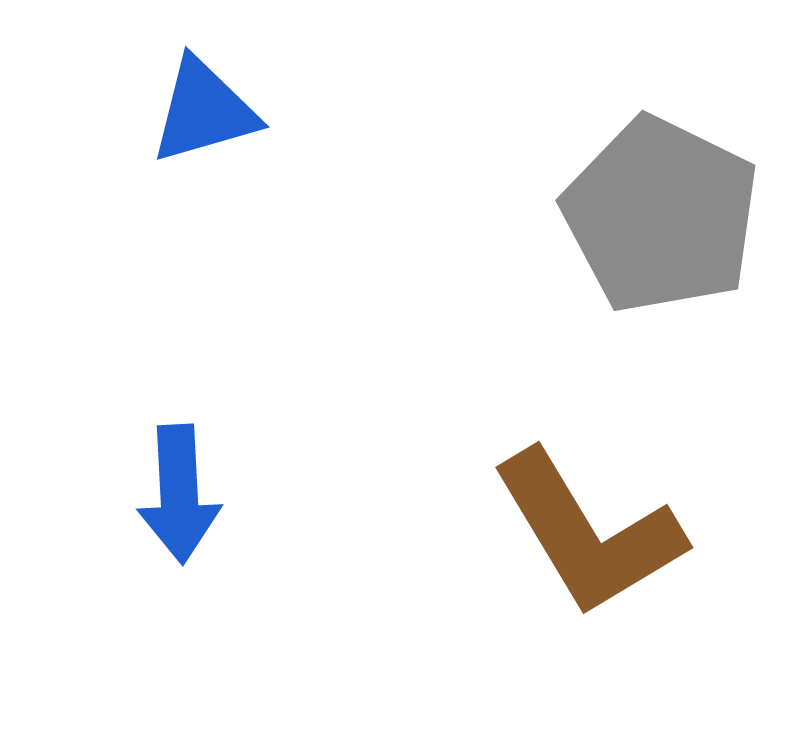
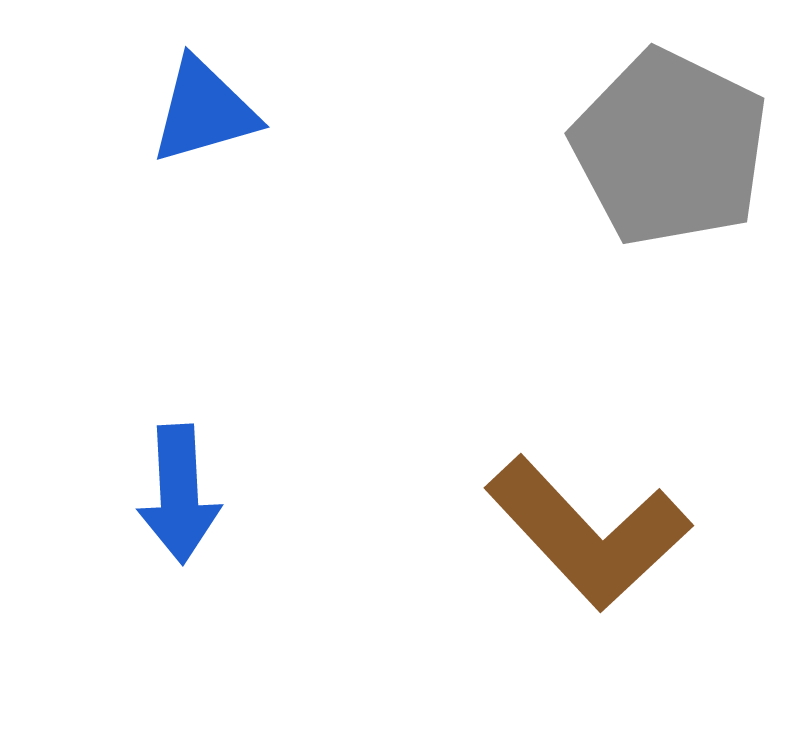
gray pentagon: moved 9 px right, 67 px up
brown L-shape: rotated 12 degrees counterclockwise
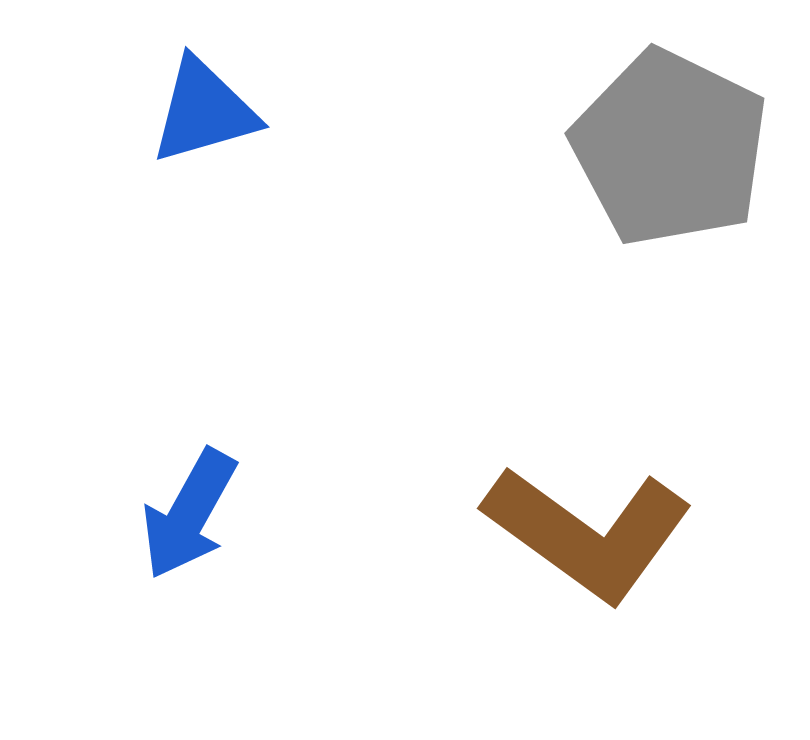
blue arrow: moved 10 px right, 20 px down; rotated 32 degrees clockwise
brown L-shape: rotated 11 degrees counterclockwise
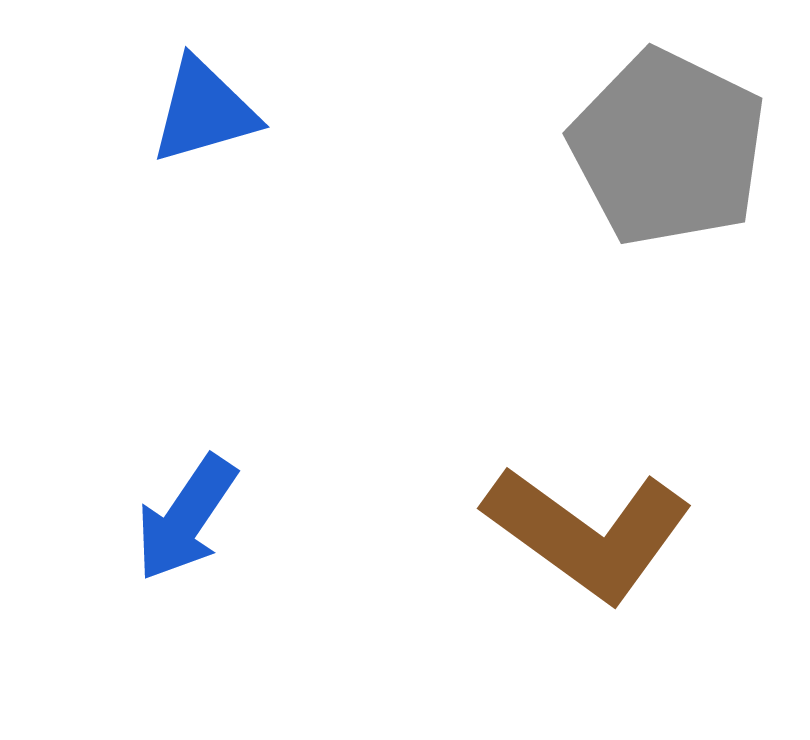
gray pentagon: moved 2 px left
blue arrow: moved 3 px left, 4 px down; rotated 5 degrees clockwise
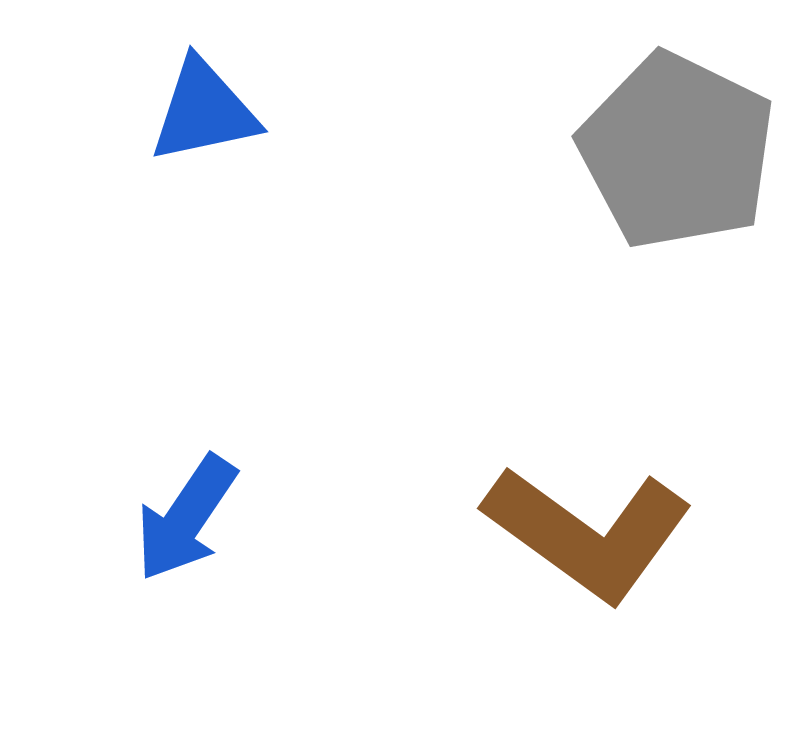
blue triangle: rotated 4 degrees clockwise
gray pentagon: moved 9 px right, 3 px down
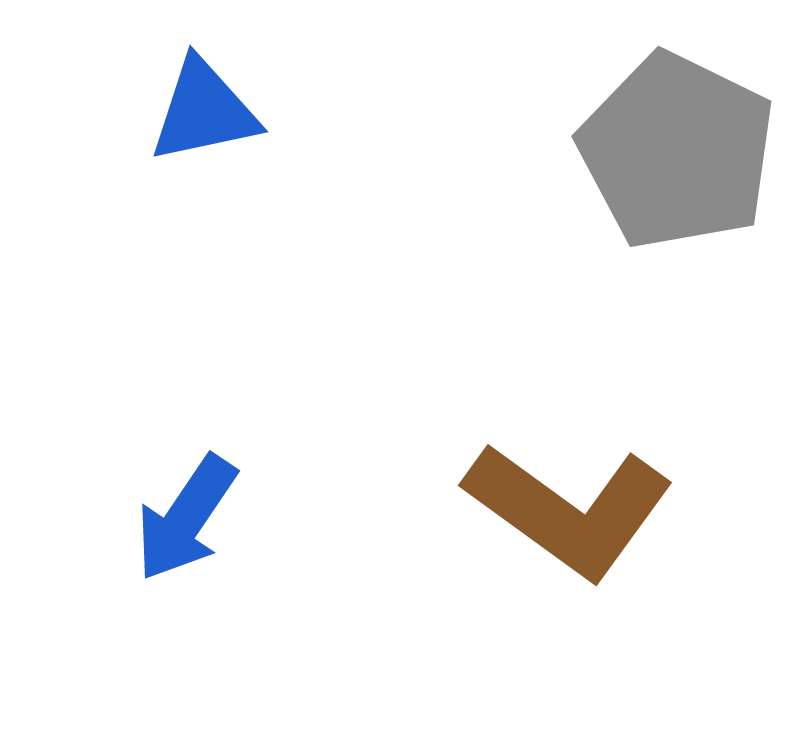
brown L-shape: moved 19 px left, 23 px up
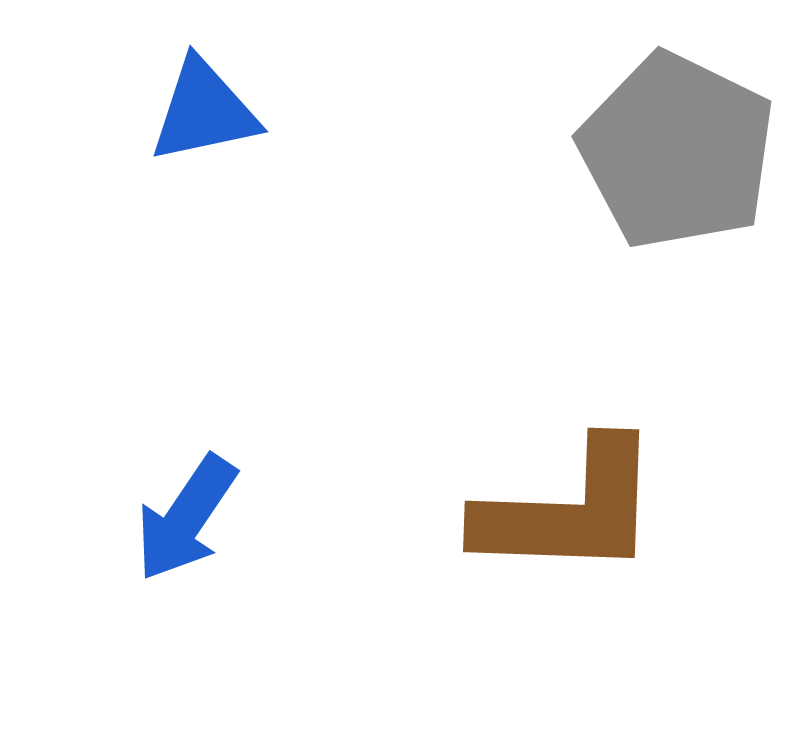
brown L-shape: rotated 34 degrees counterclockwise
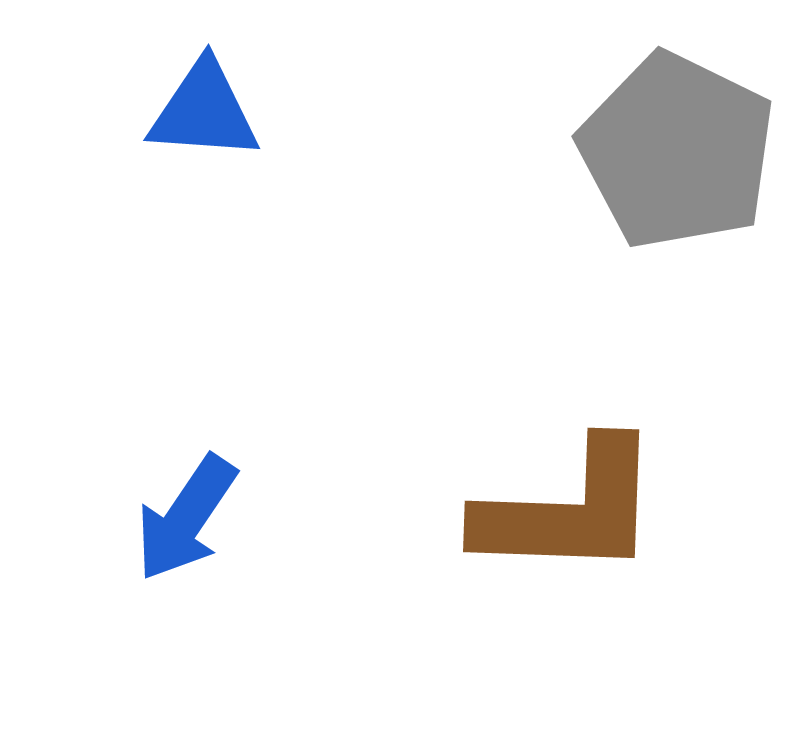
blue triangle: rotated 16 degrees clockwise
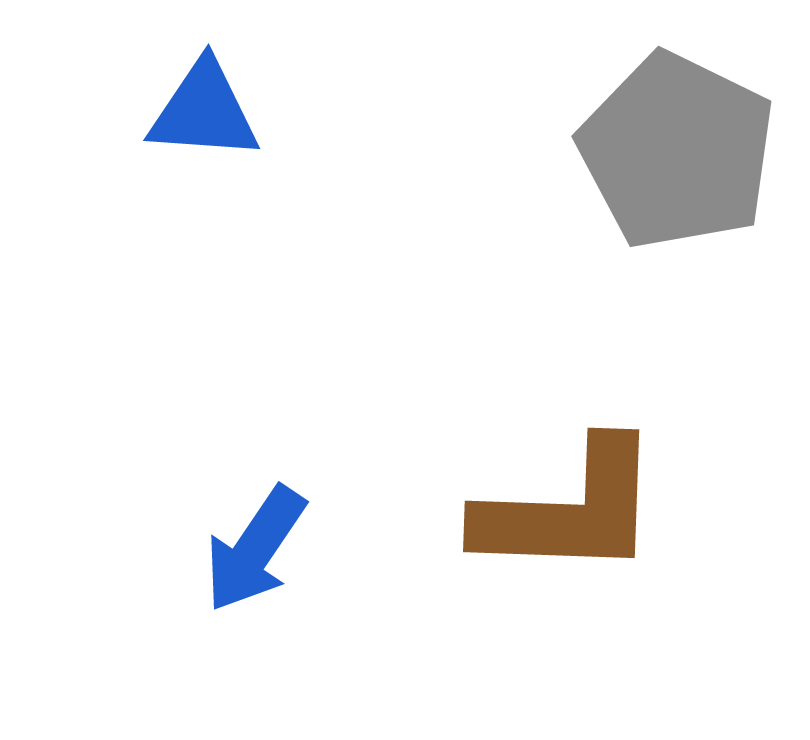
blue arrow: moved 69 px right, 31 px down
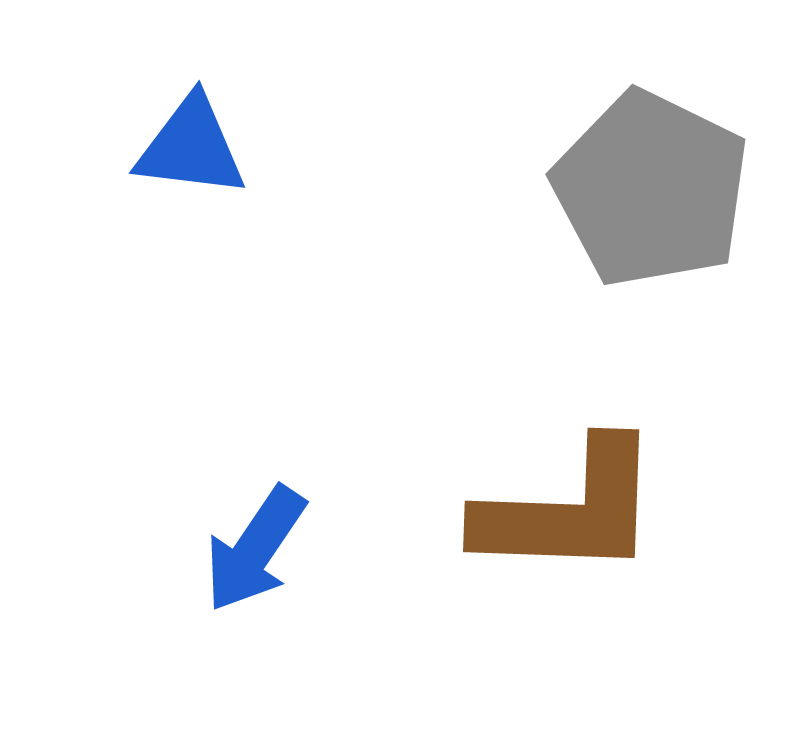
blue triangle: moved 13 px left, 36 px down; rotated 3 degrees clockwise
gray pentagon: moved 26 px left, 38 px down
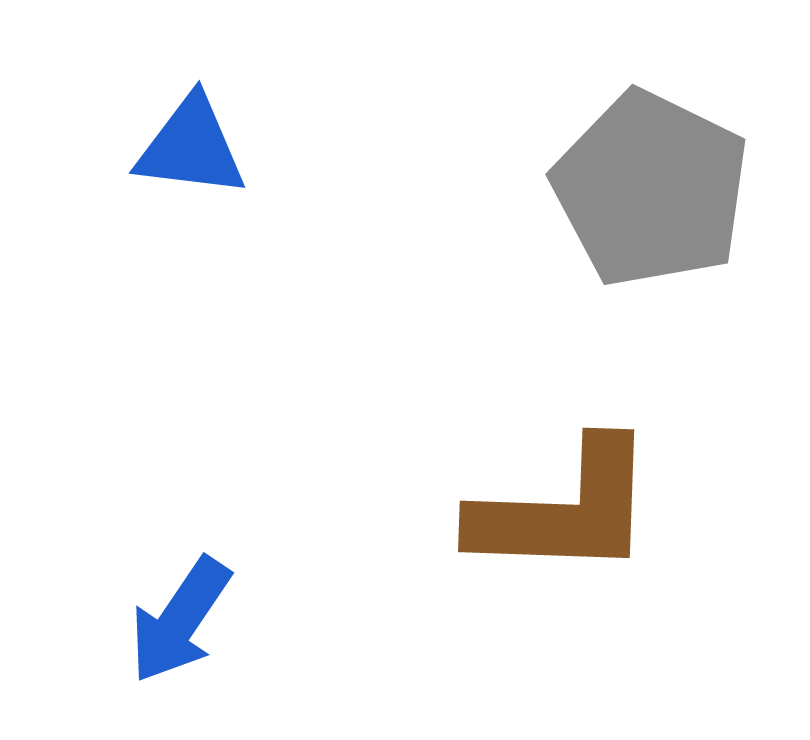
brown L-shape: moved 5 px left
blue arrow: moved 75 px left, 71 px down
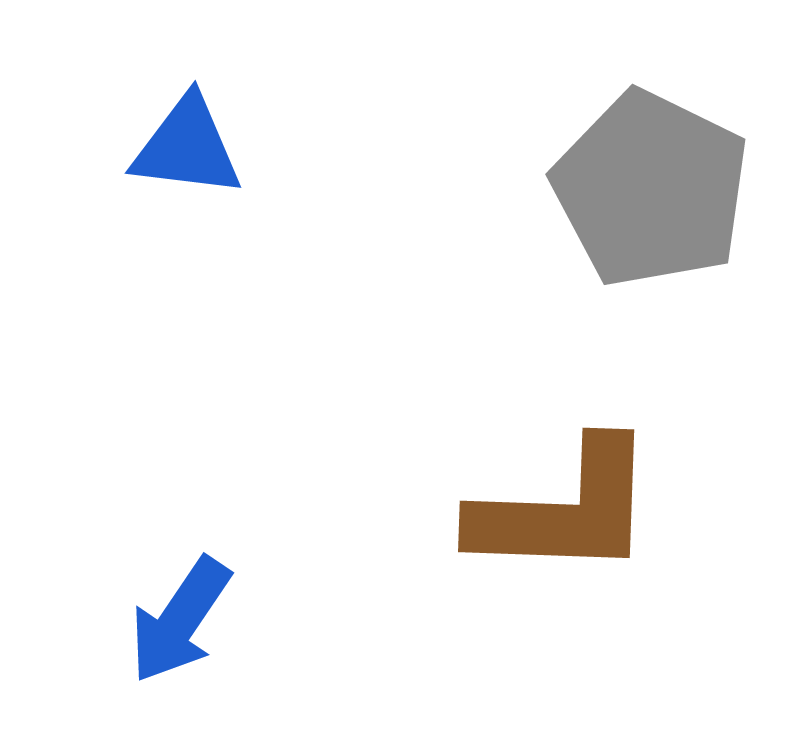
blue triangle: moved 4 px left
